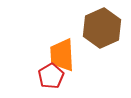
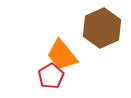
orange trapezoid: rotated 36 degrees counterclockwise
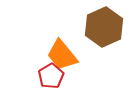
brown hexagon: moved 2 px right, 1 px up
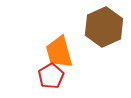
orange trapezoid: moved 3 px left, 3 px up; rotated 24 degrees clockwise
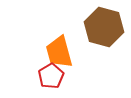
brown hexagon: rotated 21 degrees counterclockwise
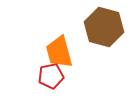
red pentagon: rotated 20 degrees clockwise
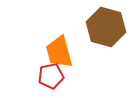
brown hexagon: moved 2 px right
